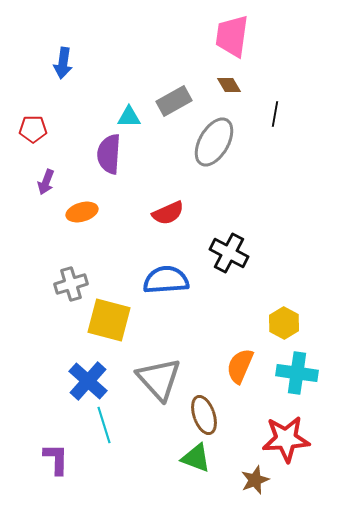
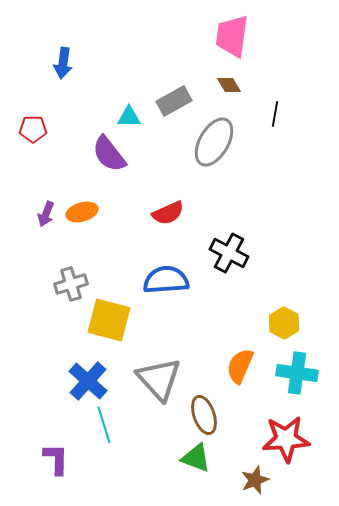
purple semicircle: rotated 42 degrees counterclockwise
purple arrow: moved 32 px down
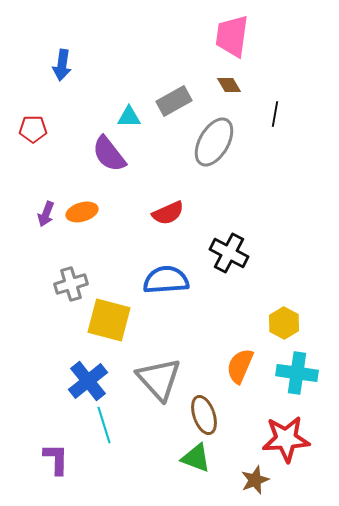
blue arrow: moved 1 px left, 2 px down
blue cross: rotated 9 degrees clockwise
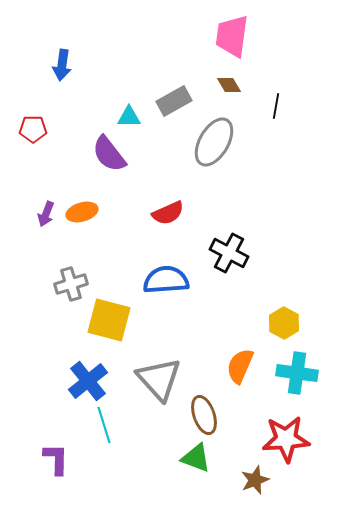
black line: moved 1 px right, 8 px up
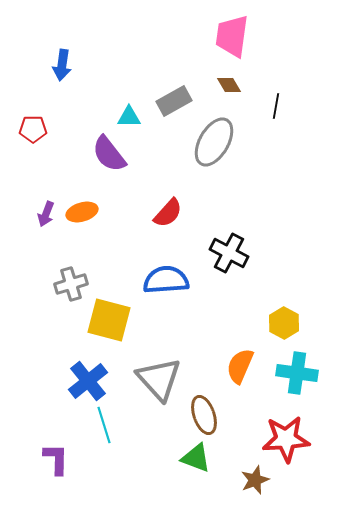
red semicircle: rotated 24 degrees counterclockwise
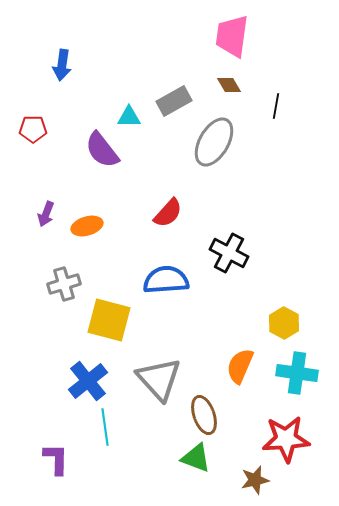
purple semicircle: moved 7 px left, 4 px up
orange ellipse: moved 5 px right, 14 px down
gray cross: moved 7 px left
cyan line: moved 1 px right, 2 px down; rotated 9 degrees clockwise
brown star: rotated 8 degrees clockwise
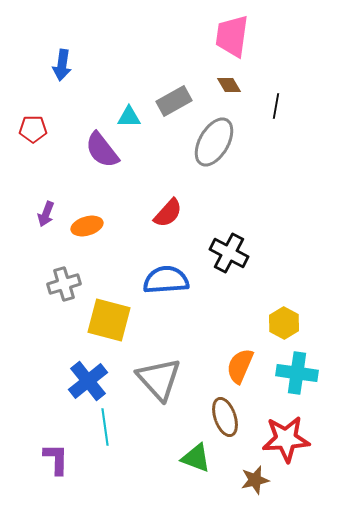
brown ellipse: moved 21 px right, 2 px down
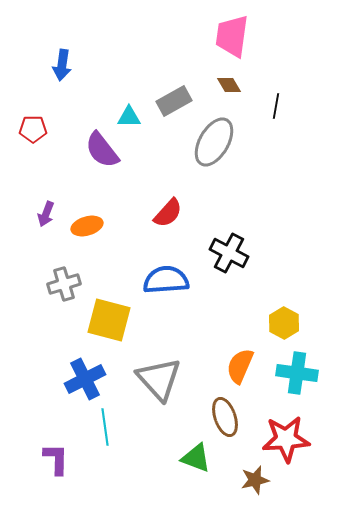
blue cross: moved 3 px left, 2 px up; rotated 12 degrees clockwise
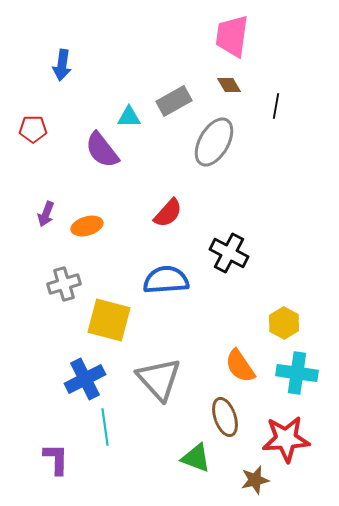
orange semicircle: rotated 57 degrees counterclockwise
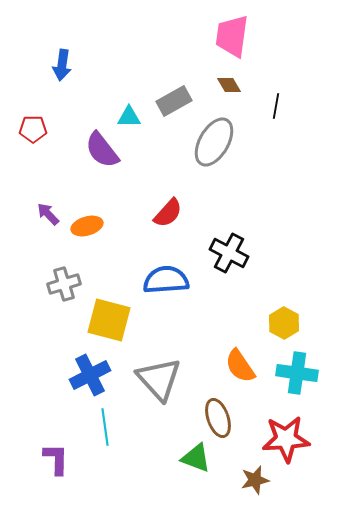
purple arrow: moved 2 px right; rotated 115 degrees clockwise
blue cross: moved 5 px right, 4 px up
brown ellipse: moved 7 px left, 1 px down
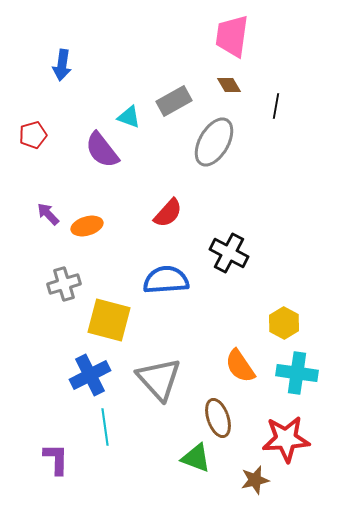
cyan triangle: rotated 20 degrees clockwise
red pentagon: moved 6 px down; rotated 16 degrees counterclockwise
